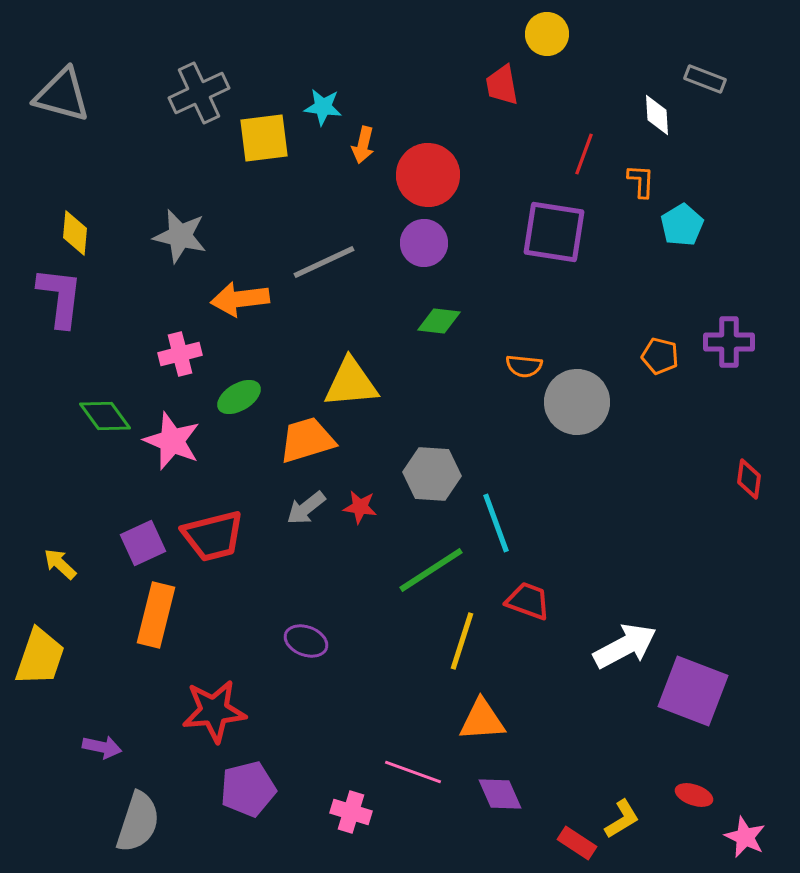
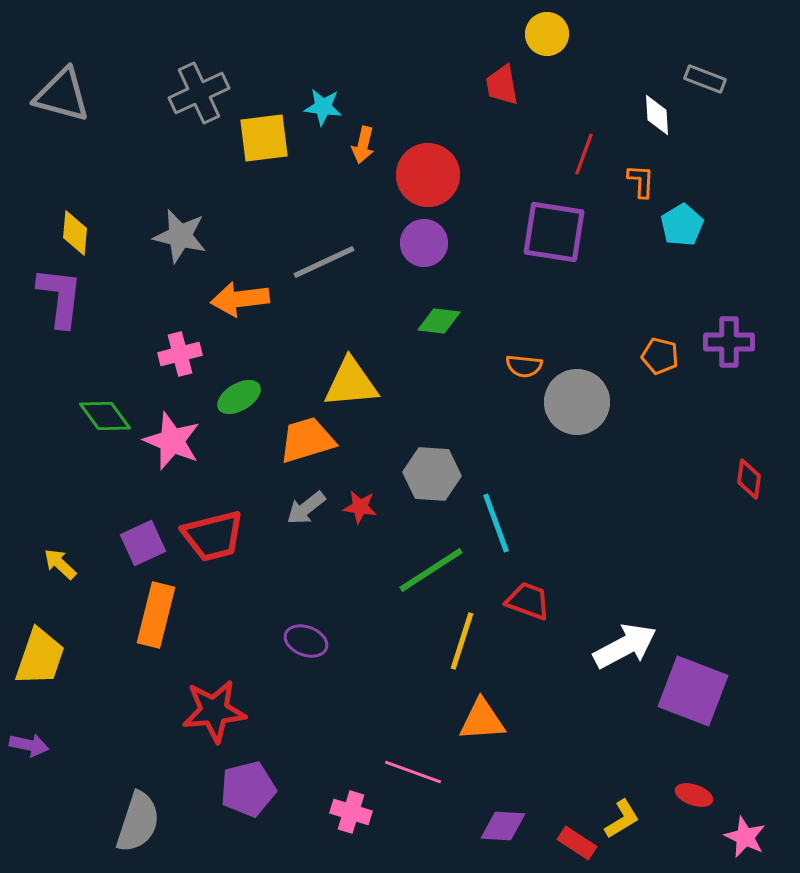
purple arrow at (102, 747): moved 73 px left, 2 px up
purple diamond at (500, 794): moved 3 px right, 32 px down; rotated 63 degrees counterclockwise
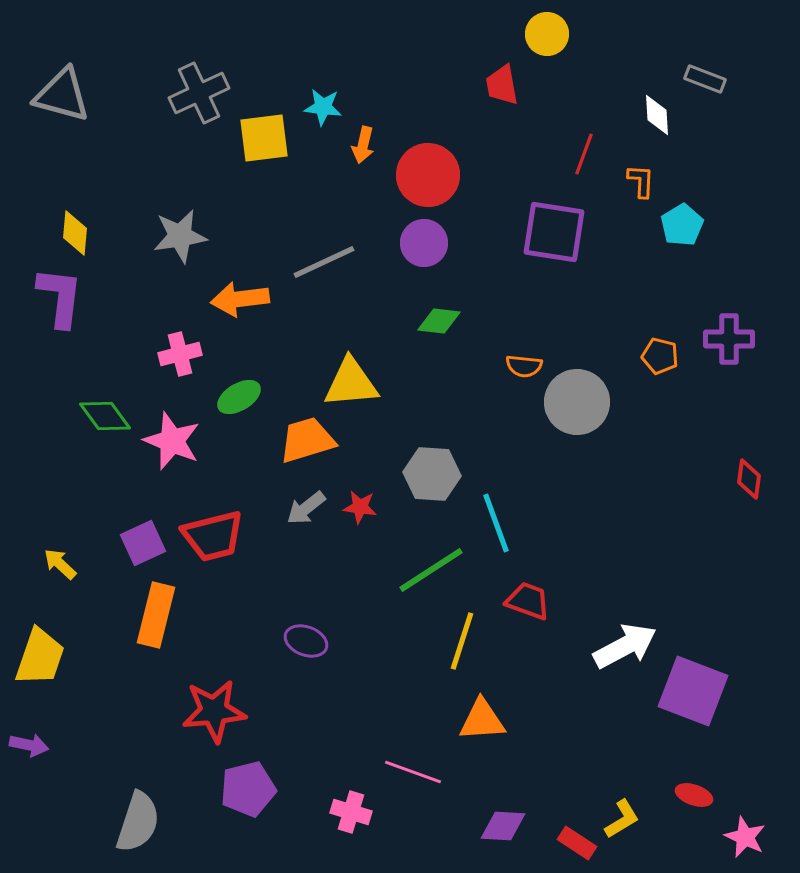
gray star at (180, 236): rotated 22 degrees counterclockwise
purple cross at (729, 342): moved 3 px up
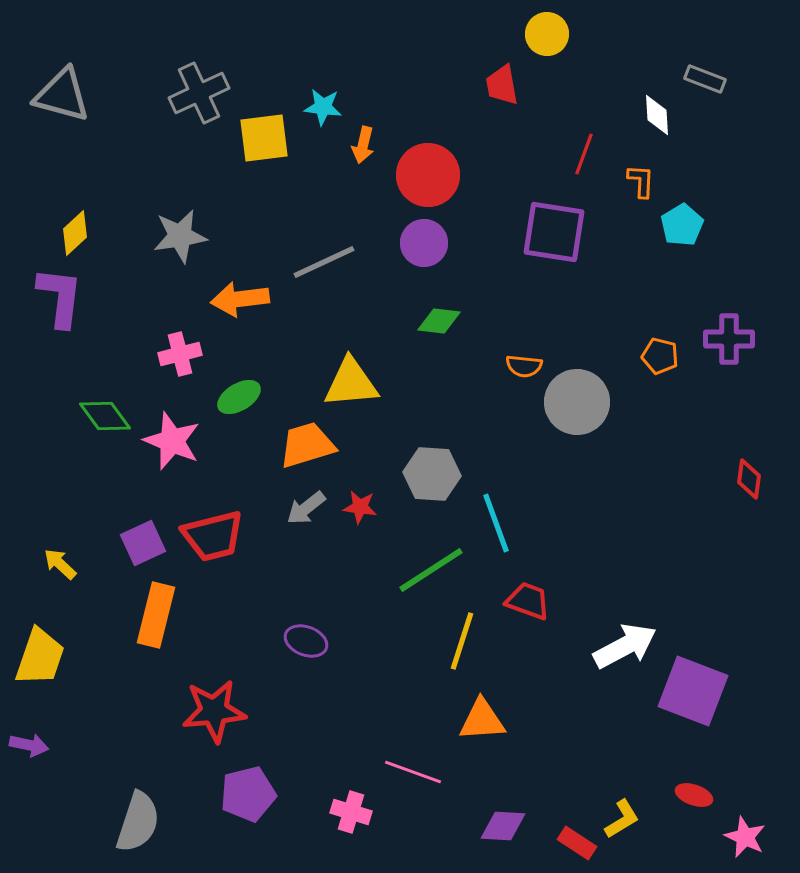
yellow diamond at (75, 233): rotated 42 degrees clockwise
orange trapezoid at (307, 440): moved 5 px down
purple pentagon at (248, 789): moved 5 px down
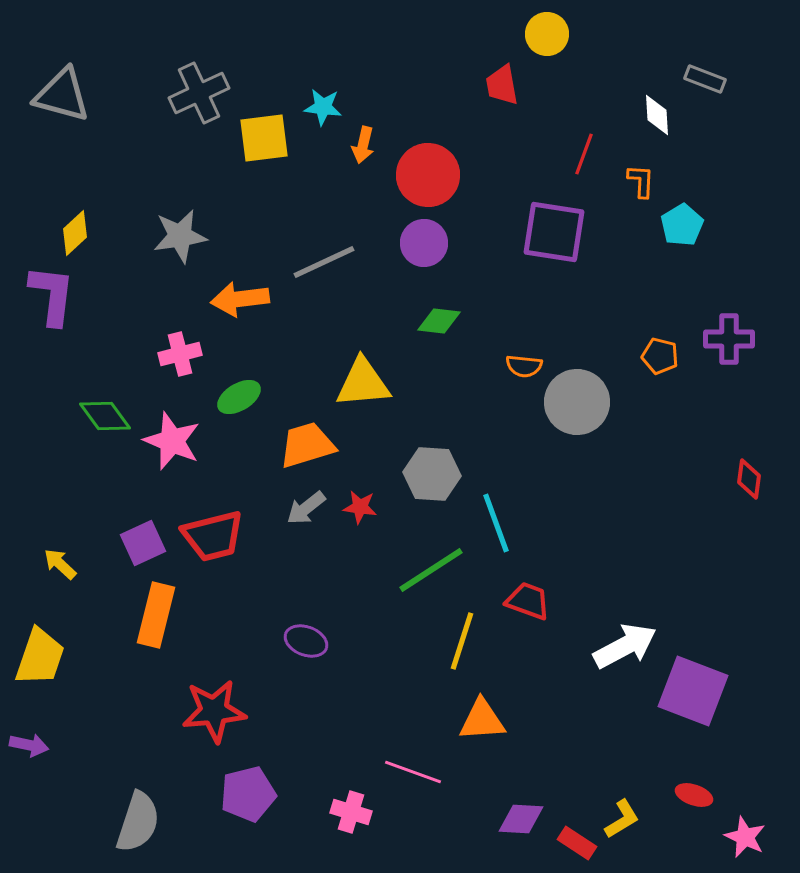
purple L-shape at (60, 297): moved 8 px left, 2 px up
yellow triangle at (351, 383): moved 12 px right
purple diamond at (503, 826): moved 18 px right, 7 px up
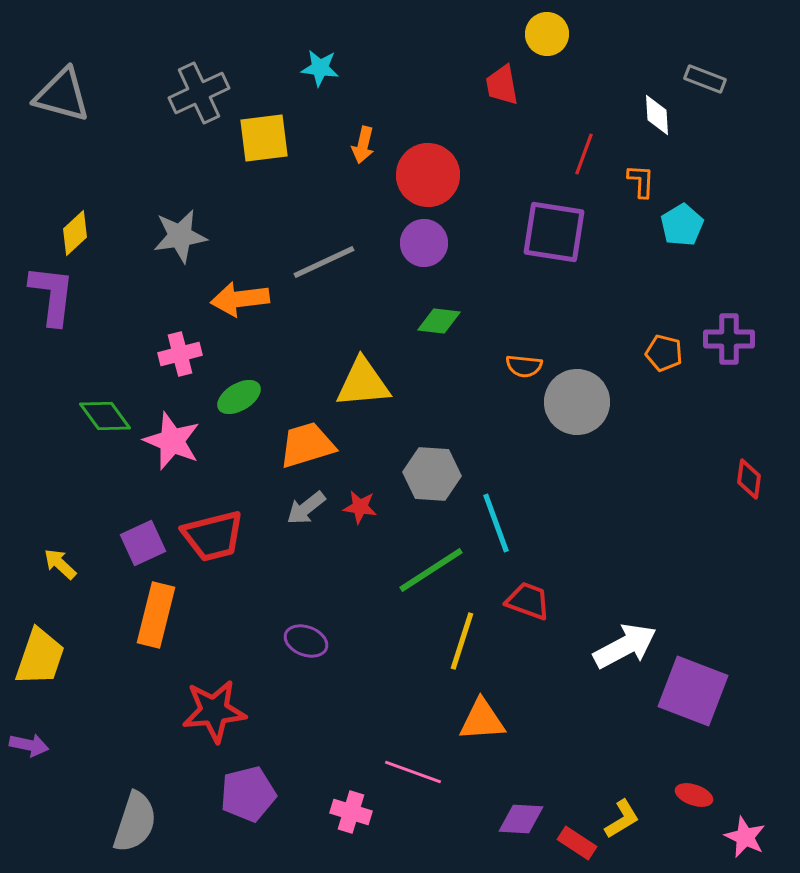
cyan star at (323, 107): moved 3 px left, 39 px up
orange pentagon at (660, 356): moved 4 px right, 3 px up
gray semicircle at (138, 822): moved 3 px left
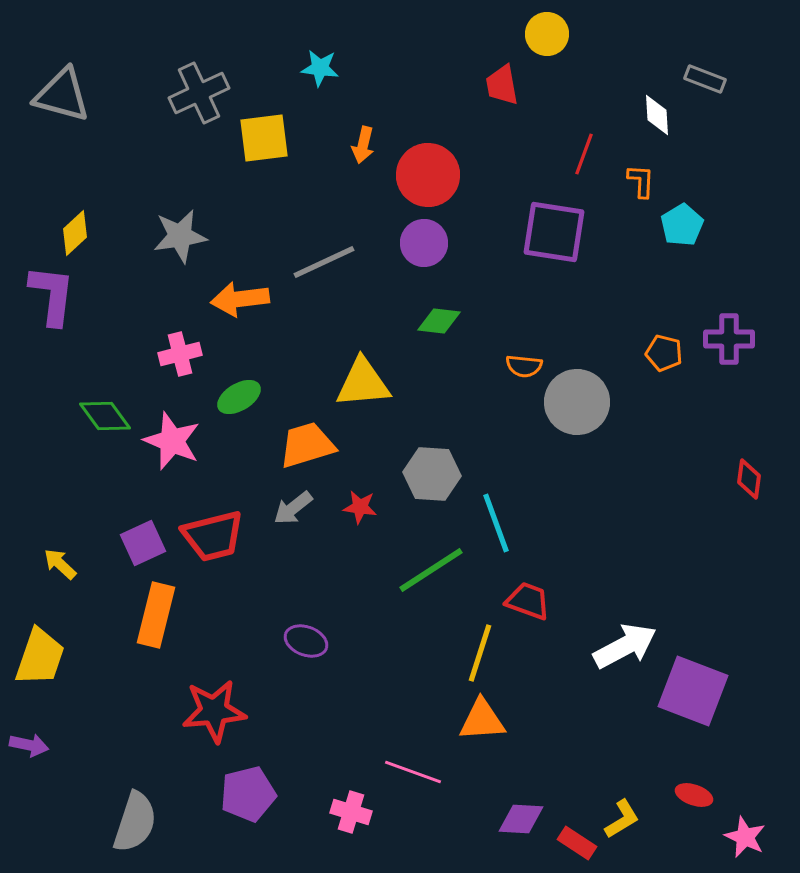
gray arrow at (306, 508): moved 13 px left
yellow line at (462, 641): moved 18 px right, 12 px down
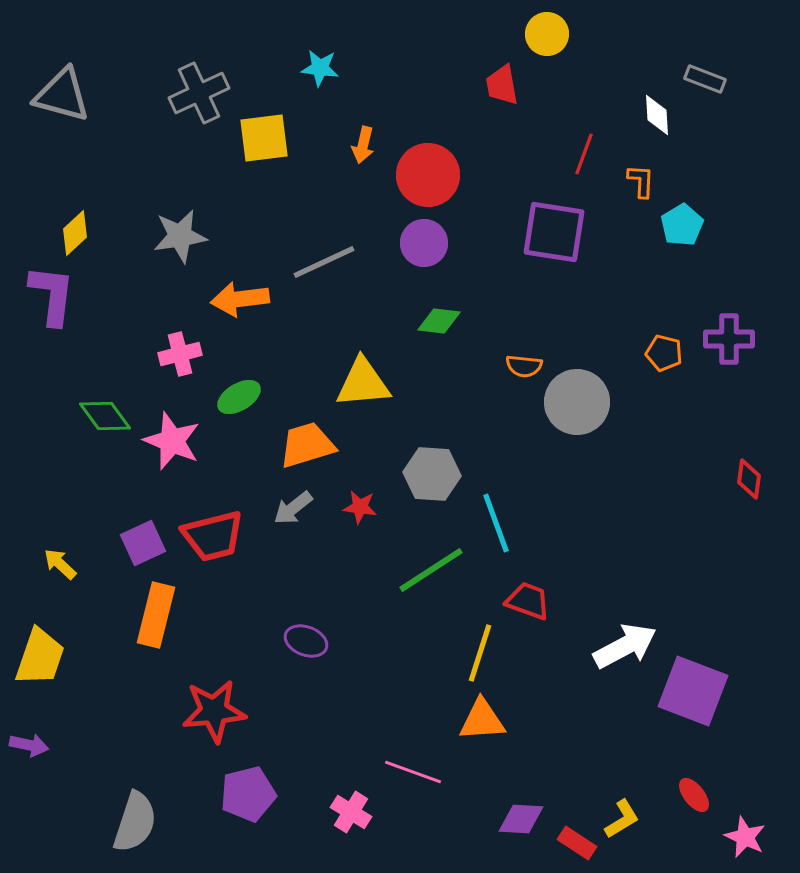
red ellipse at (694, 795): rotated 33 degrees clockwise
pink cross at (351, 812): rotated 15 degrees clockwise
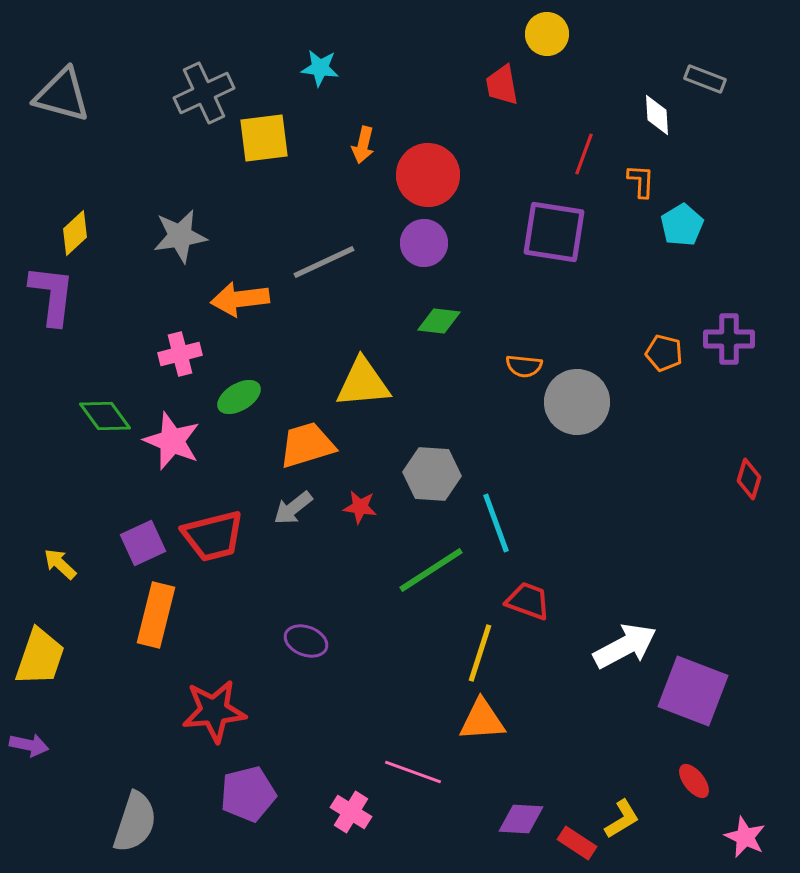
gray cross at (199, 93): moved 5 px right
red diamond at (749, 479): rotated 9 degrees clockwise
red ellipse at (694, 795): moved 14 px up
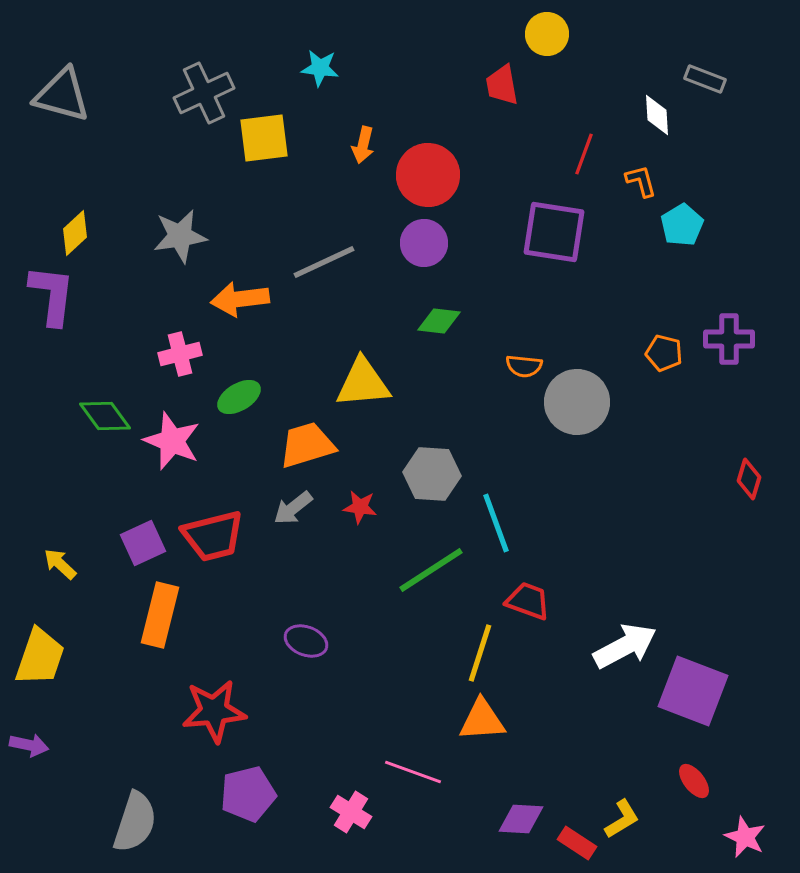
orange L-shape at (641, 181): rotated 18 degrees counterclockwise
orange rectangle at (156, 615): moved 4 px right
